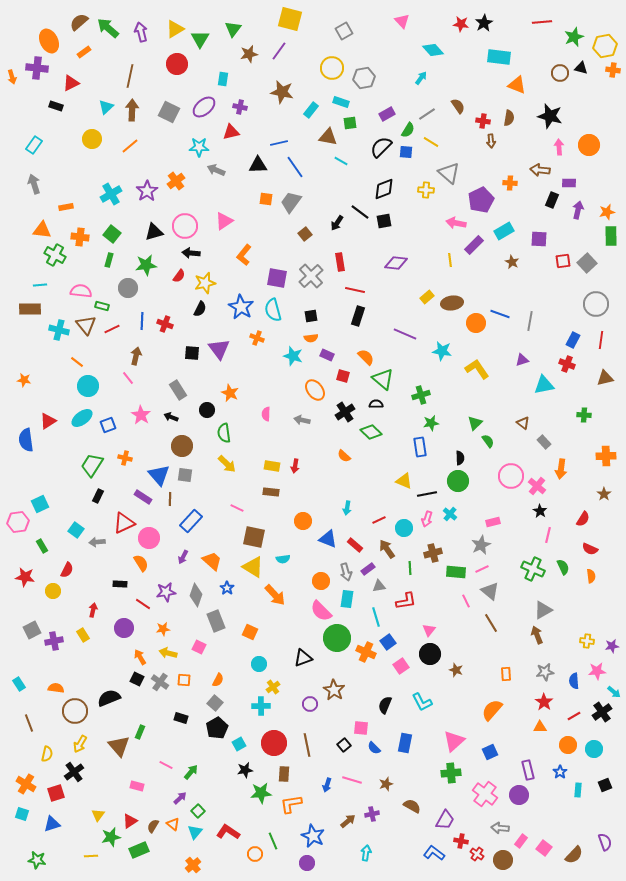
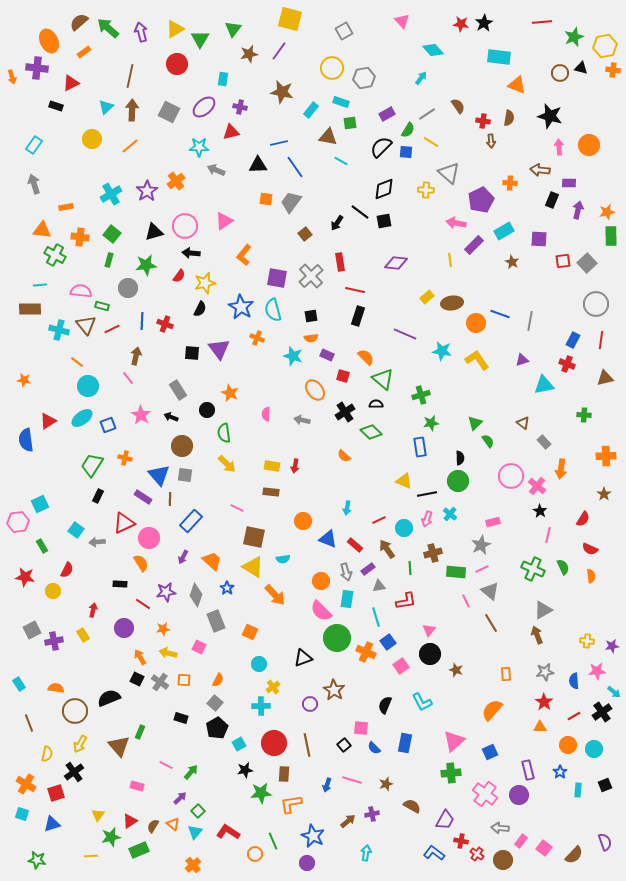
yellow L-shape at (477, 369): moved 9 px up
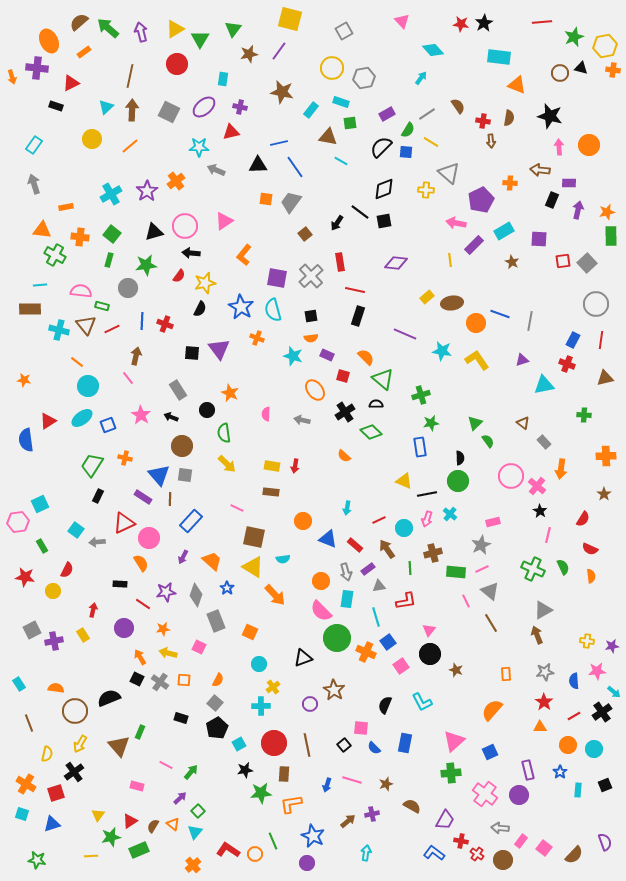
red L-shape at (228, 832): moved 18 px down
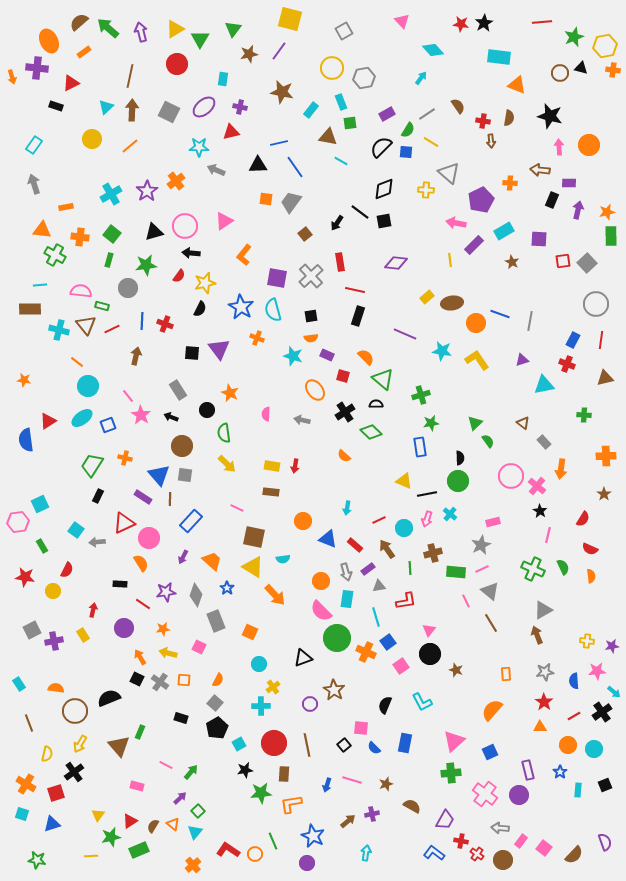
cyan rectangle at (341, 102): rotated 49 degrees clockwise
pink line at (128, 378): moved 18 px down
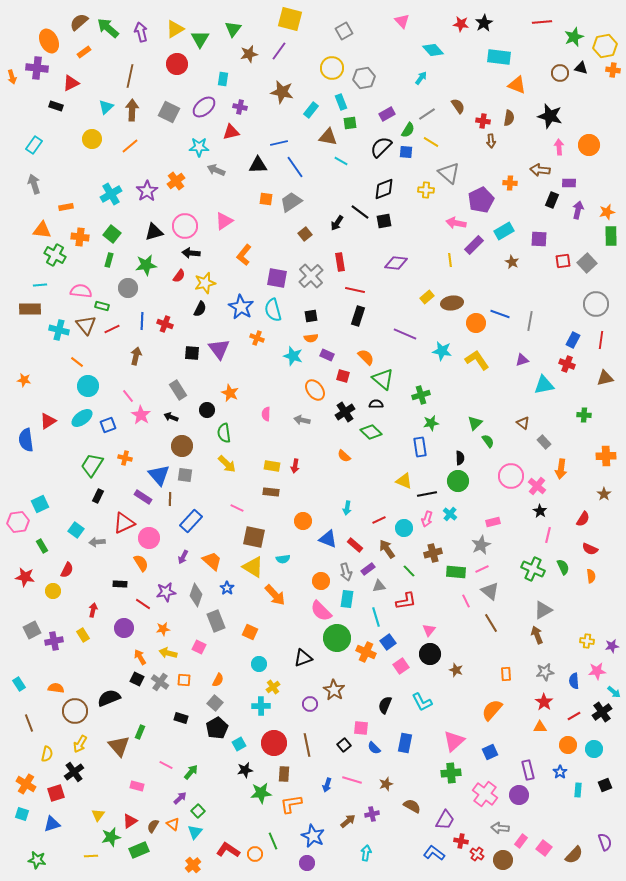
gray trapezoid at (291, 202): rotated 20 degrees clockwise
green line at (410, 568): moved 1 px left, 3 px down; rotated 40 degrees counterclockwise
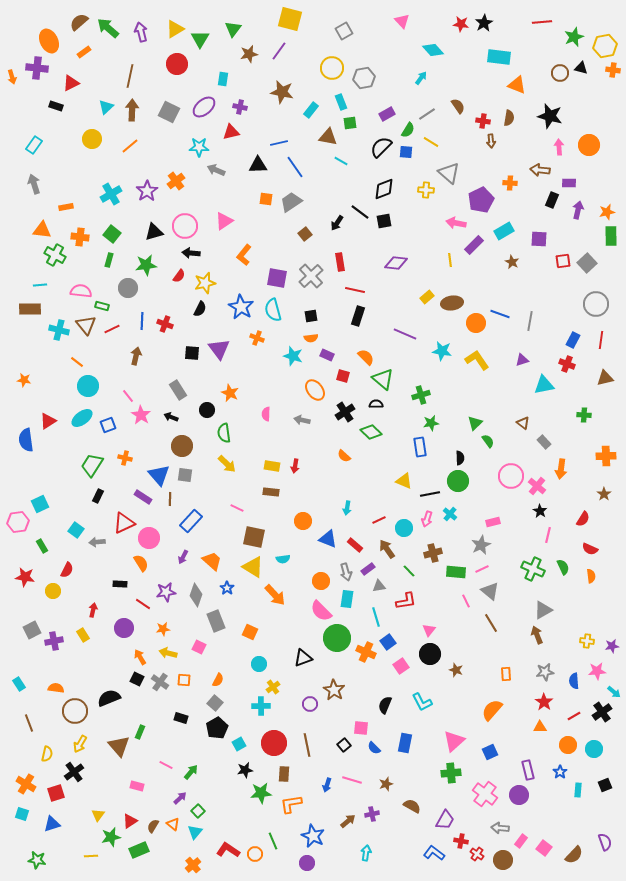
black line at (427, 494): moved 3 px right
